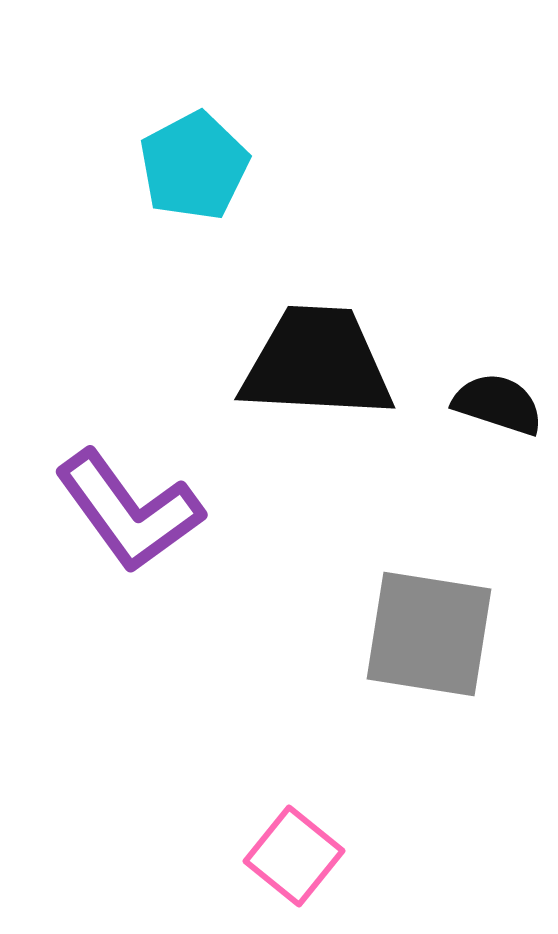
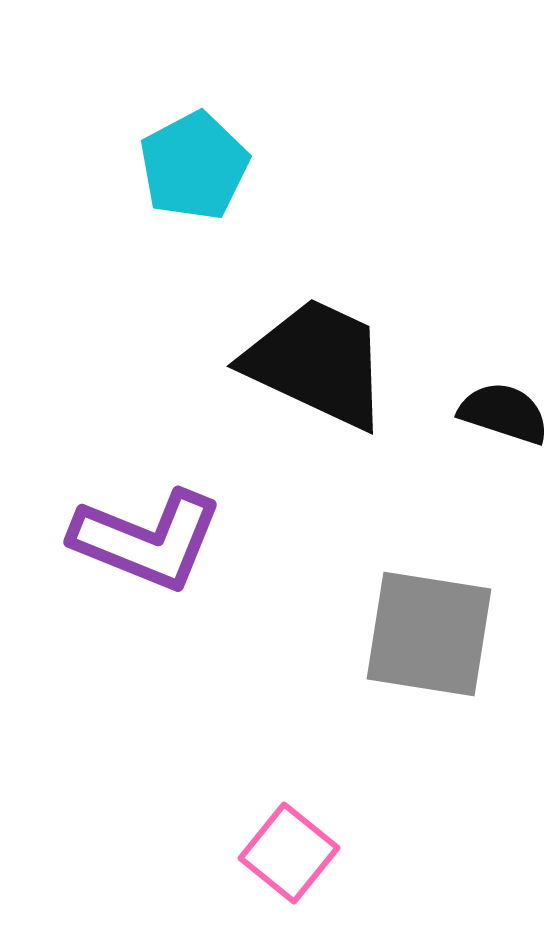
black trapezoid: rotated 22 degrees clockwise
black semicircle: moved 6 px right, 9 px down
purple L-shape: moved 18 px right, 29 px down; rotated 32 degrees counterclockwise
pink square: moved 5 px left, 3 px up
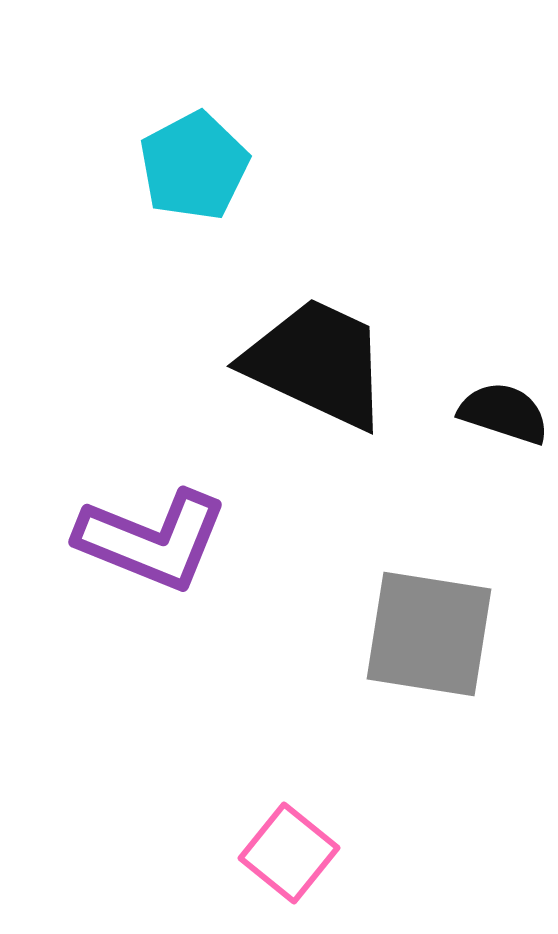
purple L-shape: moved 5 px right
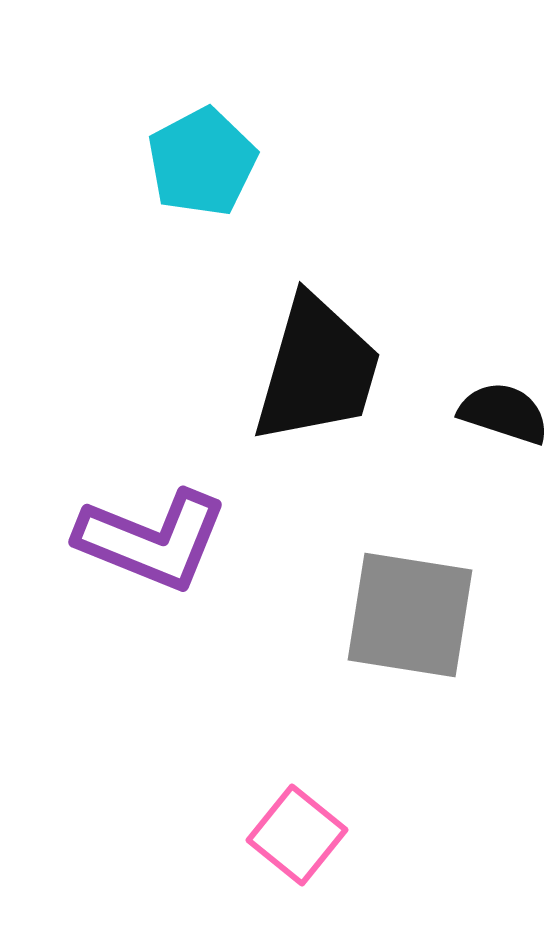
cyan pentagon: moved 8 px right, 4 px up
black trapezoid: moved 7 px down; rotated 81 degrees clockwise
gray square: moved 19 px left, 19 px up
pink square: moved 8 px right, 18 px up
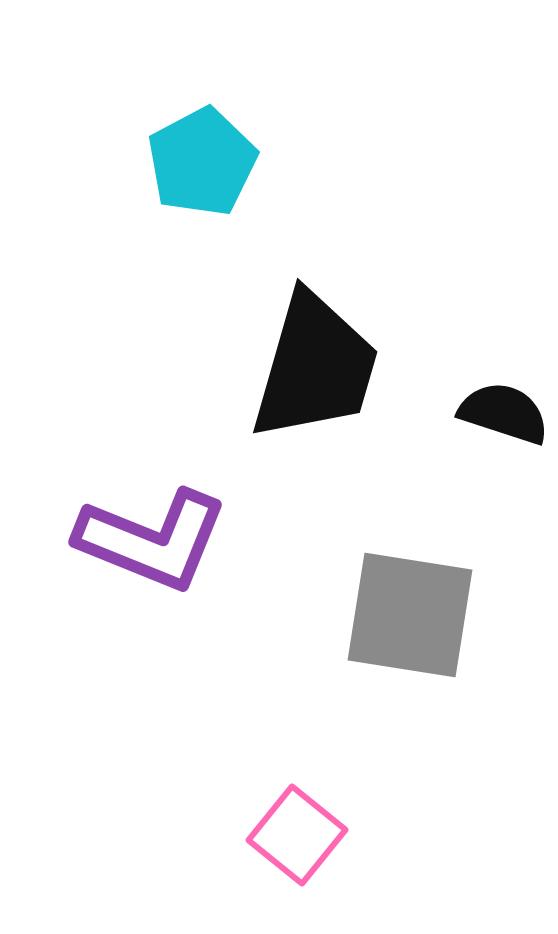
black trapezoid: moved 2 px left, 3 px up
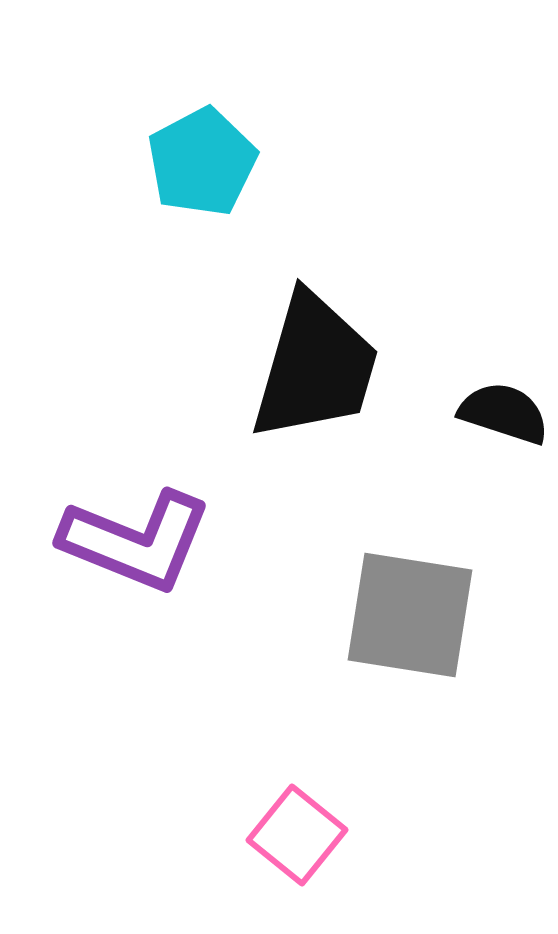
purple L-shape: moved 16 px left, 1 px down
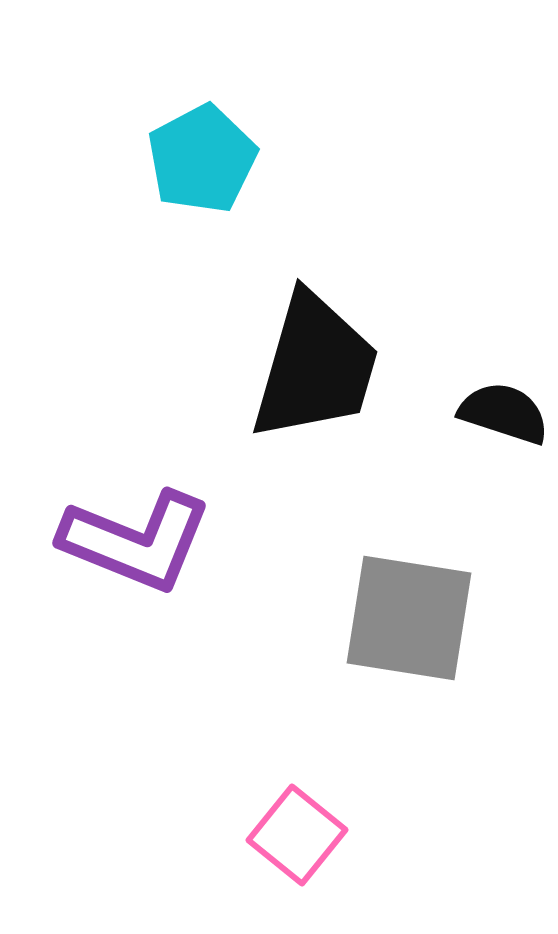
cyan pentagon: moved 3 px up
gray square: moved 1 px left, 3 px down
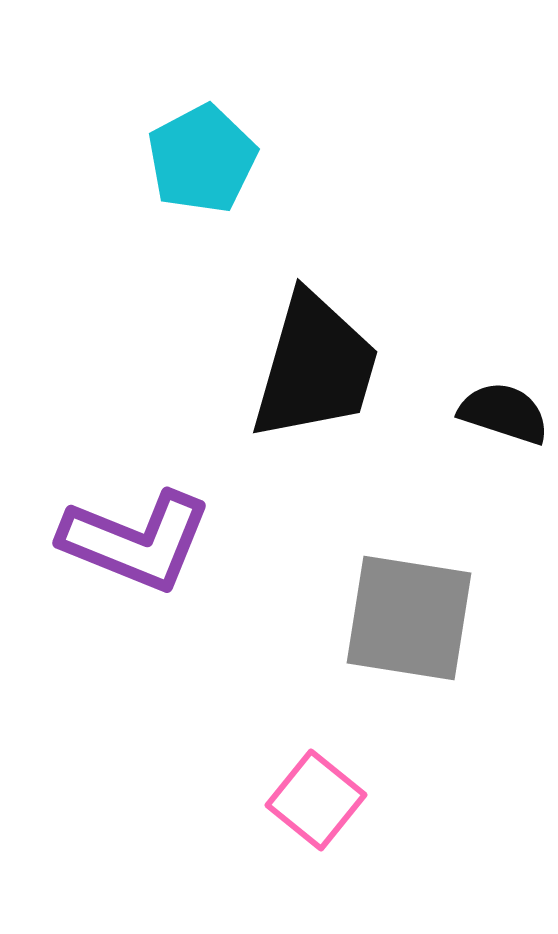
pink square: moved 19 px right, 35 px up
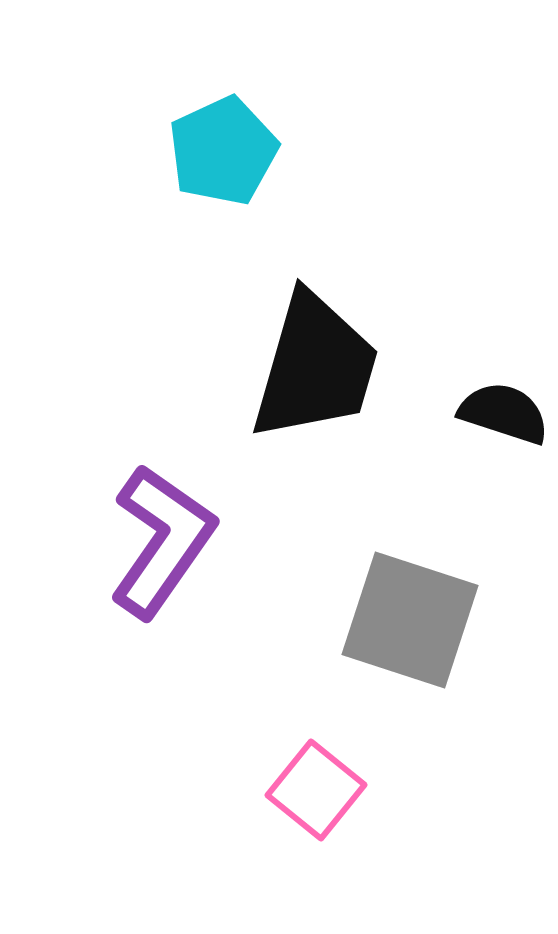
cyan pentagon: moved 21 px right, 8 px up; rotated 3 degrees clockwise
purple L-shape: moved 26 px right; rotated 77 degrees counterclockwise
gray square: moved 1 px right, 2 px down; rotated 9 degrees clockwise
pink square: moved 10 px up
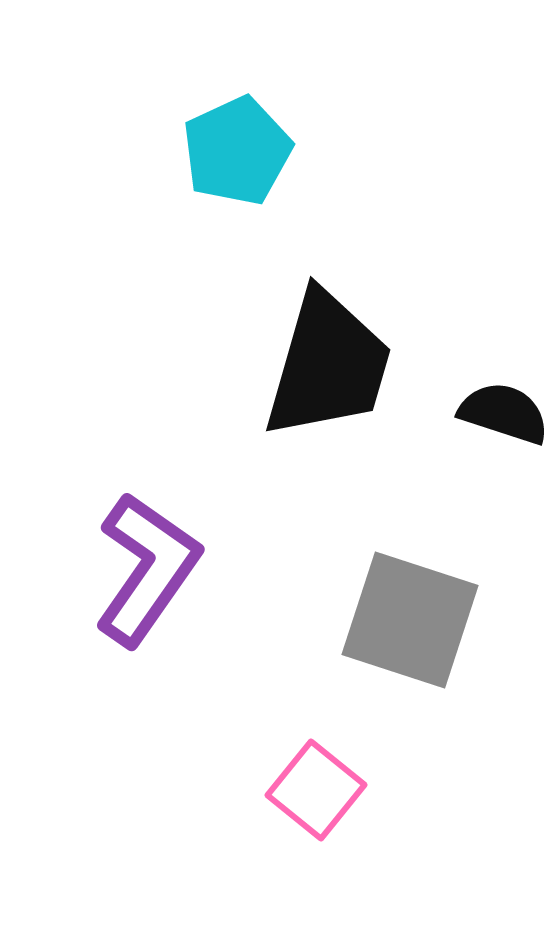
cyan pentagon: moved 14 px right
black trapezoid: moved 13 px right, 2 px up
purple L-shape: moved 15 px left, 28 px down
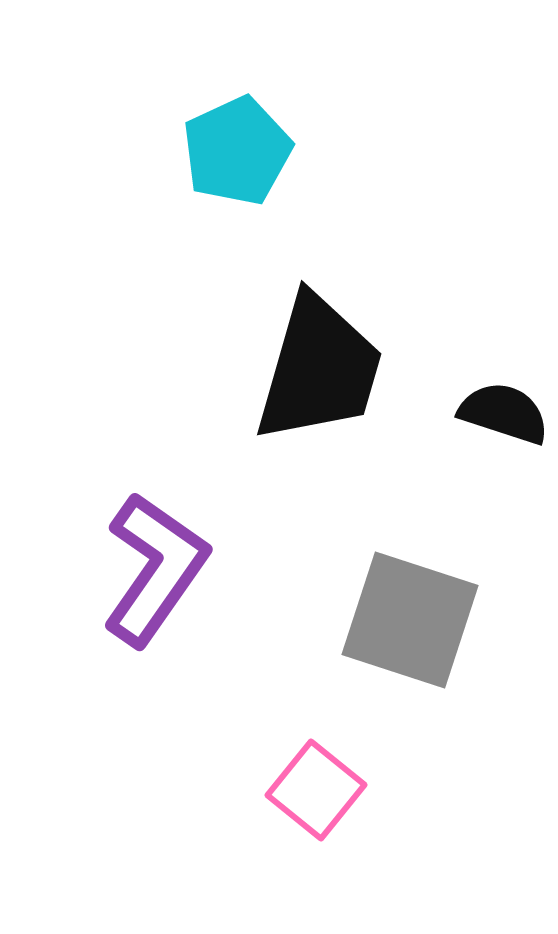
black trapezoid: moved 9 px left, 4 px down
purple L-shape: moved 8 px right
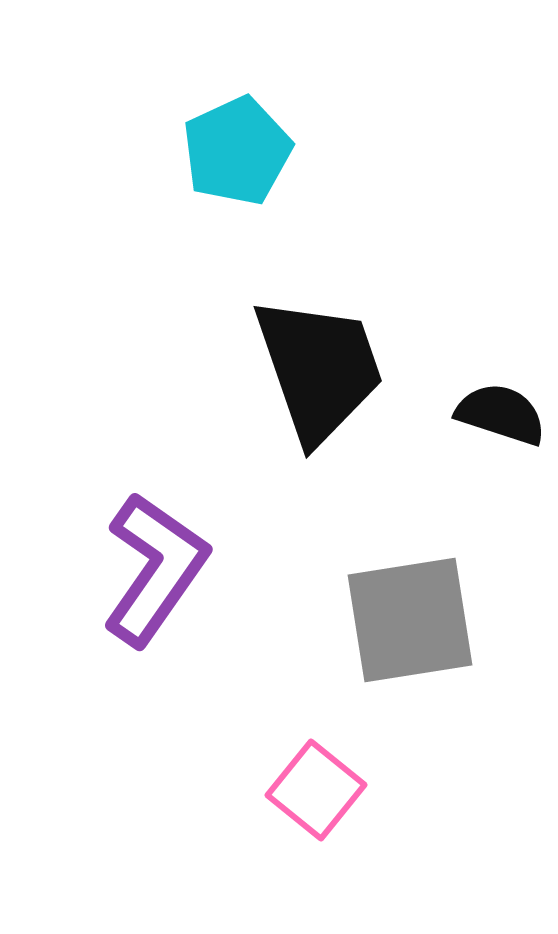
black trapezoid: rotated 35 degrees counterclockwise
black semicircle: moved 3 px left, 1 px down
gray square: rotated 27 degrees counterclockwise
